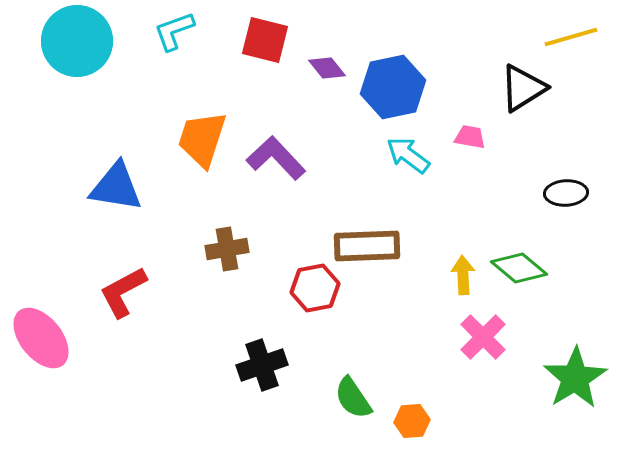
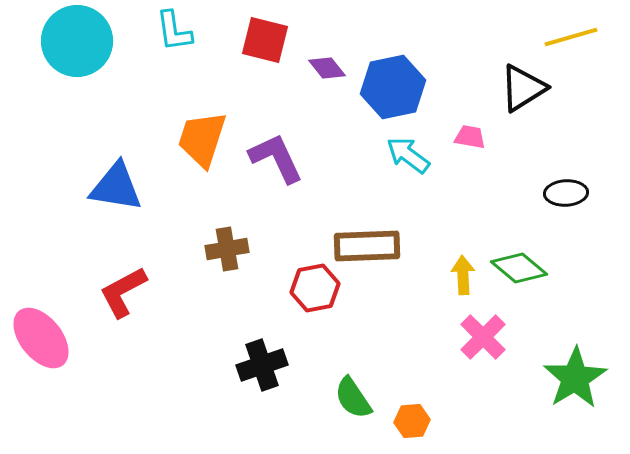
cyan L-shape: rotated 78 degrees counterclockwise
purple L-shape: rotated 18 degrees clockwise
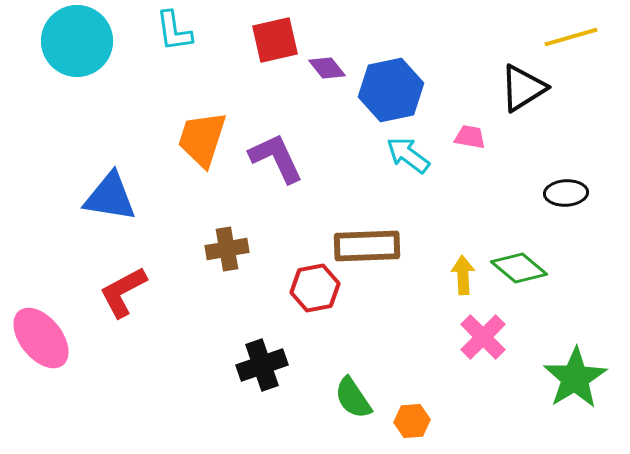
red square: moved 10 px right; rotated 27 degrees counterclockwise
blue hexagon: moved 2 px left, 3 px down
blue triangle: moved 6 px left, 10 px down
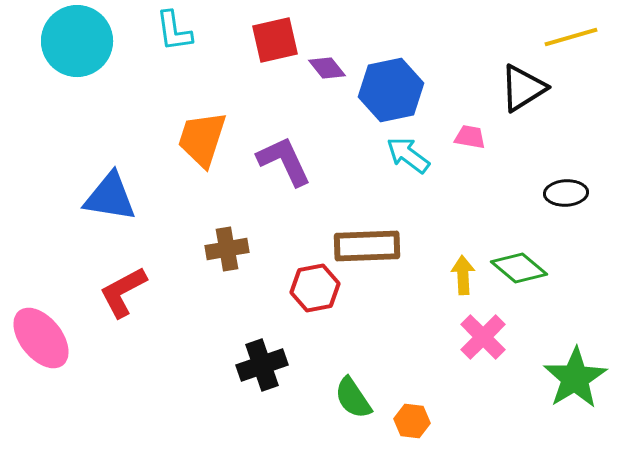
purple L-shape: moved 8 px right, 3 px down
orange hexagon: rotated 12 degrees clockwise
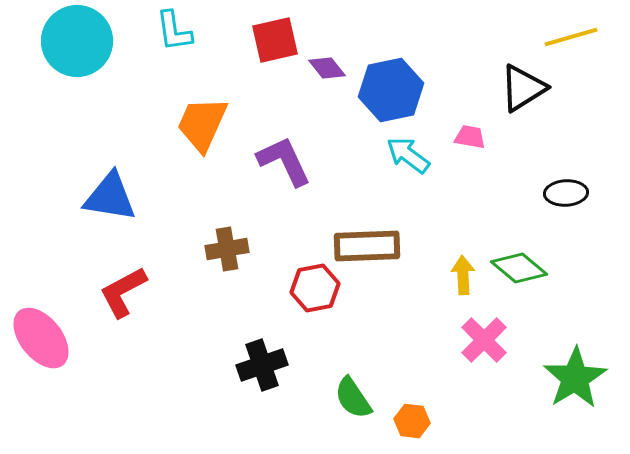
orange trapezoid: moved 15 px up; rotated 6 degrees clockwise
pink cross: moved 1 px right, 3 px down
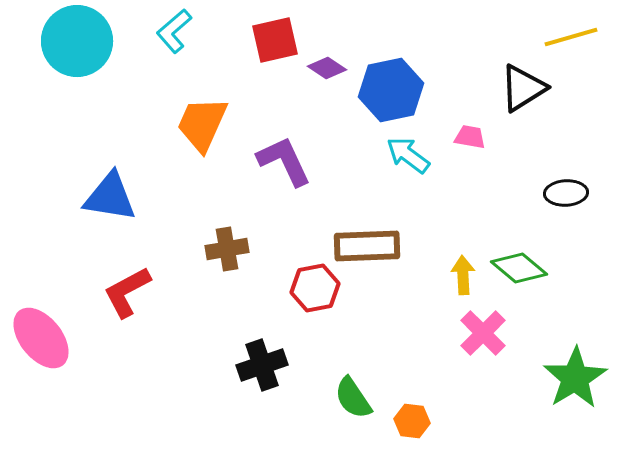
cyan L-shape: rotated 57 degrees clockwise
purple diamond: rotated 18 degrees counterclockwise
red L-shape: moved 4 px right
pink cross: moved 1 px left, 7 px up
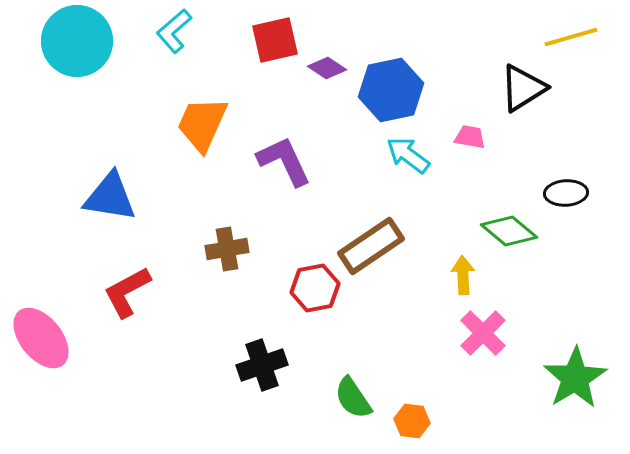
brown rectangle: moved 4 px right; rotated 32 degrees counterclockwise
green diamond: moved 10 px left, 37 px up
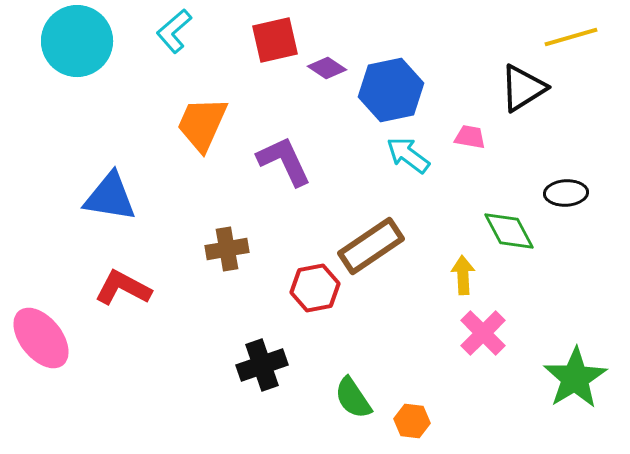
green diamond: rotated 22 degrees clockwise
red L-shape: moved 4 px left, 4 px up; rotated 56 degrees clockwise
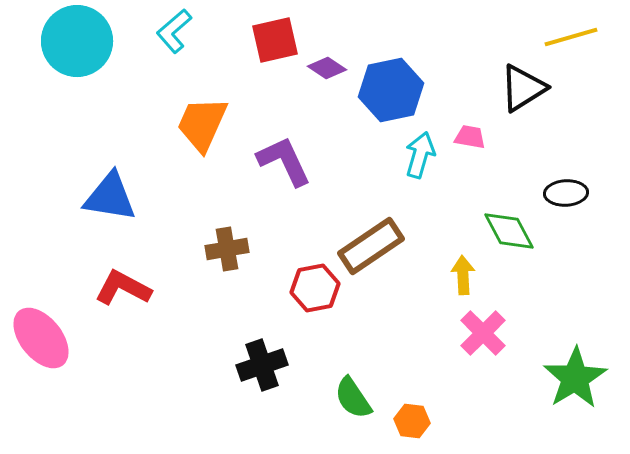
cyan arrow: moved 12 px right; rotated 69 degrees clockwise
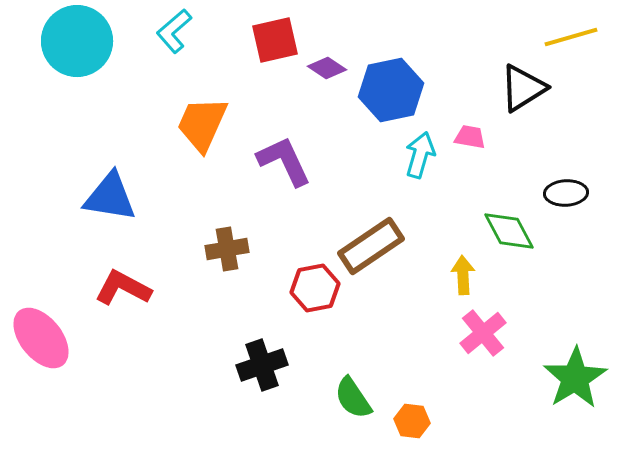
pink cross: rotated 6 degrees clockwise
